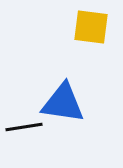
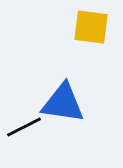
black line: rotated 18 degrees counterclockwise
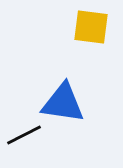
black line: moved 8 px down
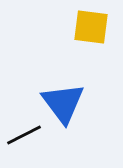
blue triangle: rotated 45 degrees clockwise
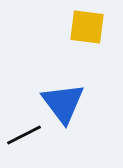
yellow square: moved 4 px left
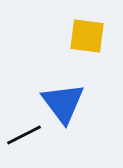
yellow square: moved 9 px down
